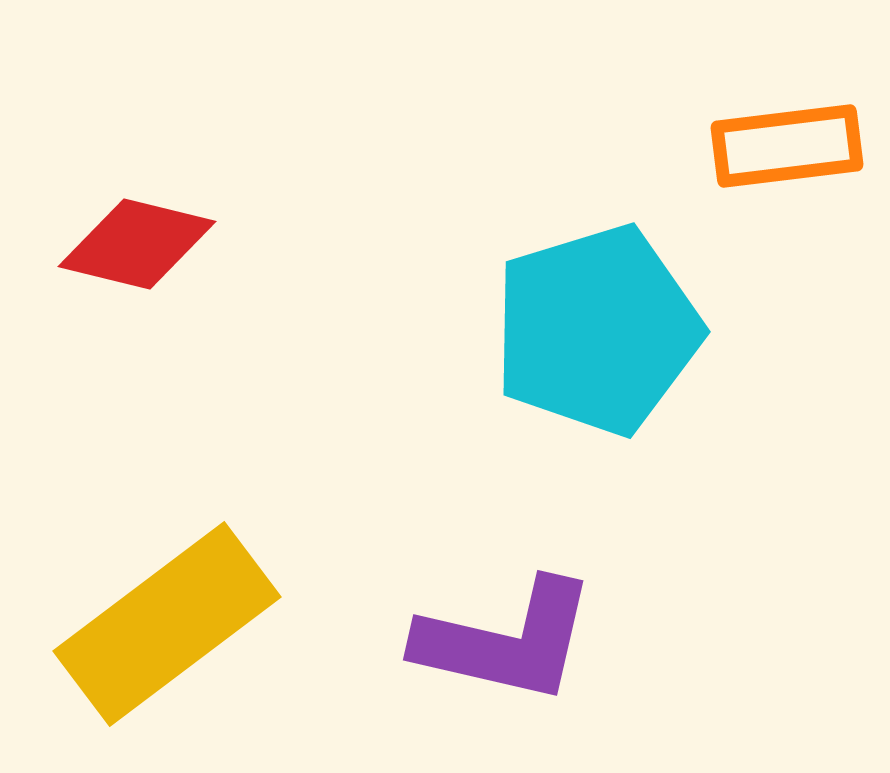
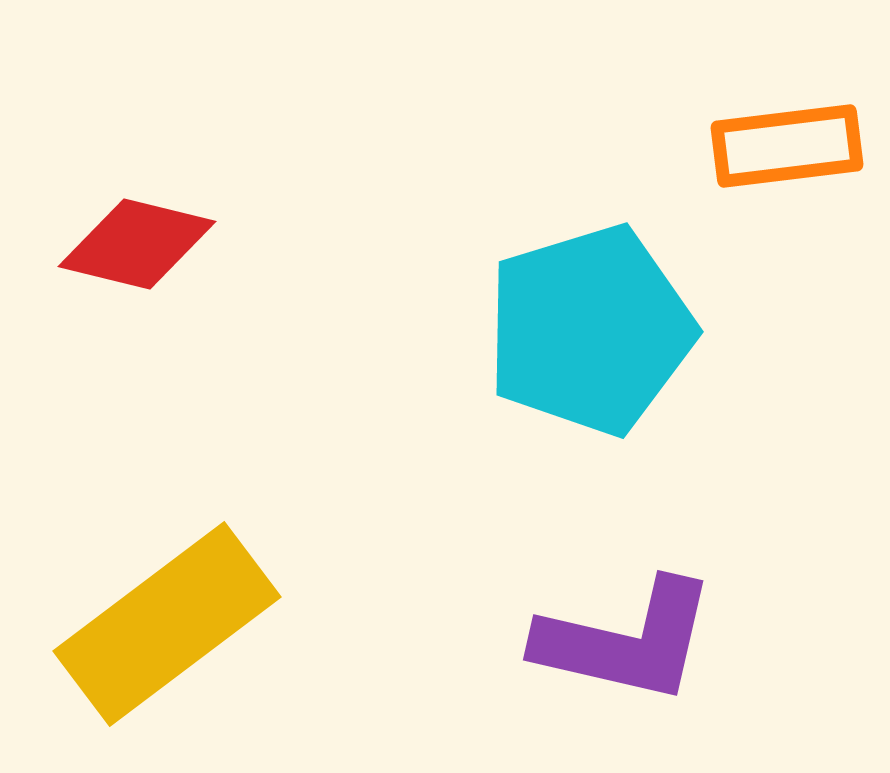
cyan pentagon: moved 7 px left
purple L-shape: moved 120 px right
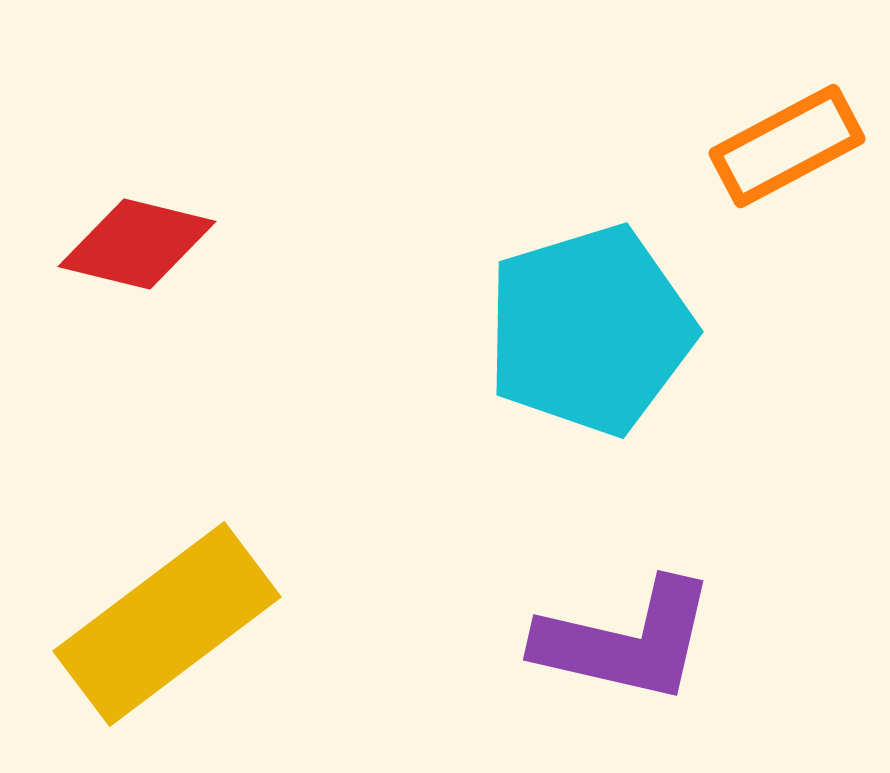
orange rectangle: rotated 21 degrees counterclockwise
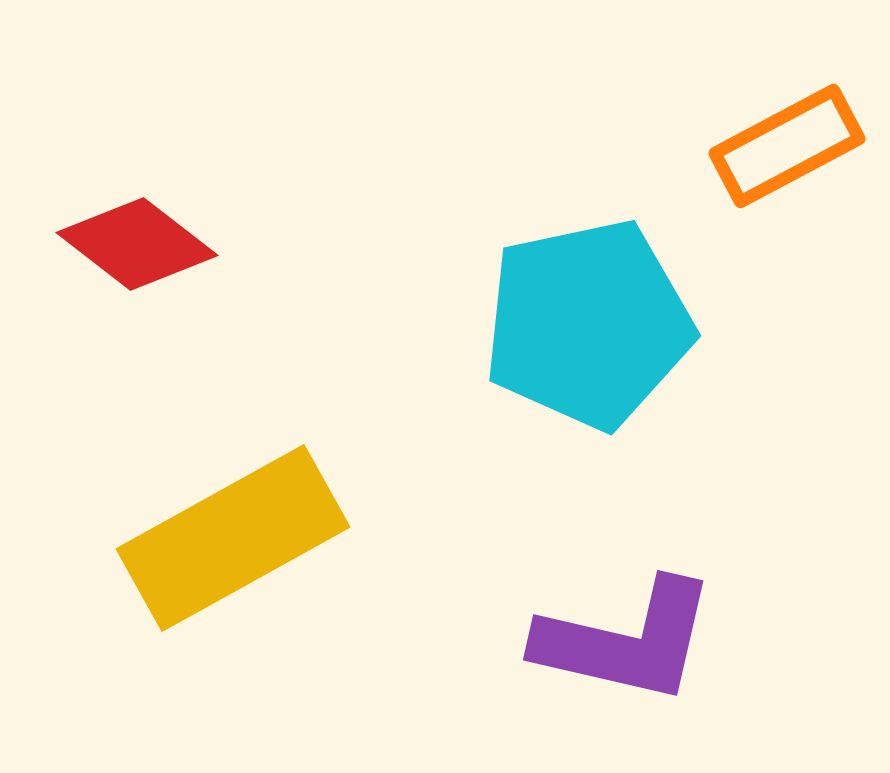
red diamond: rotated 24 degrees clockwise
cyan pentagon: moved 2 px left, 6 px up; rotated 5 degrees clockwise
yellow rectangle: moved 66 px right, 86 px up; rotated 8 degrees clockwise
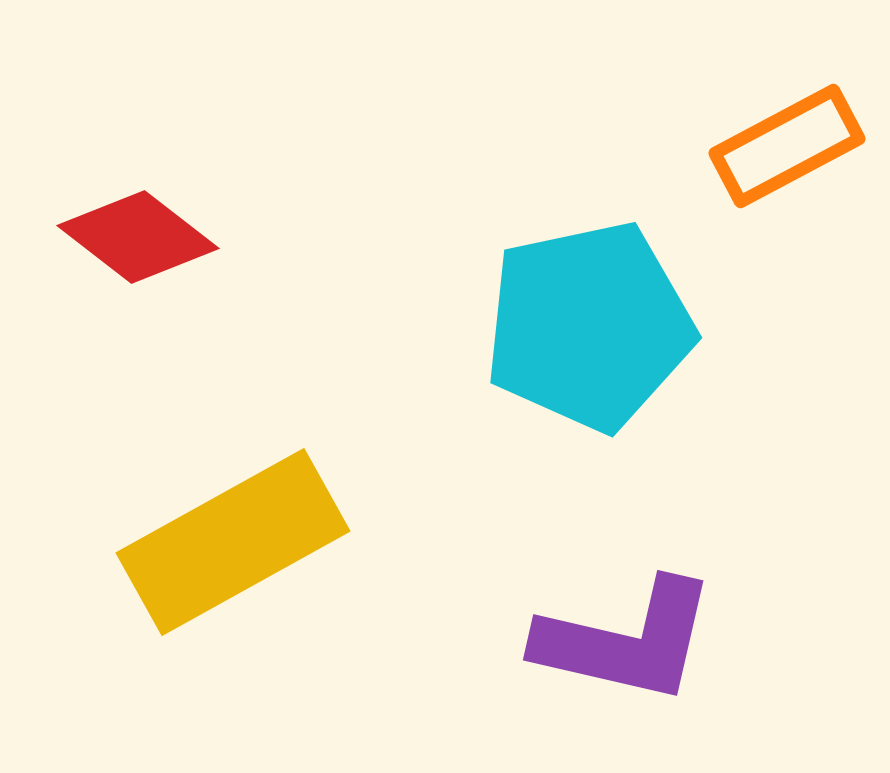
red diamond: moved 1 px right, 7 px up
cyan pentagon: moved 1 px right, 2 px down
yellow rectangle: moved 4 px down
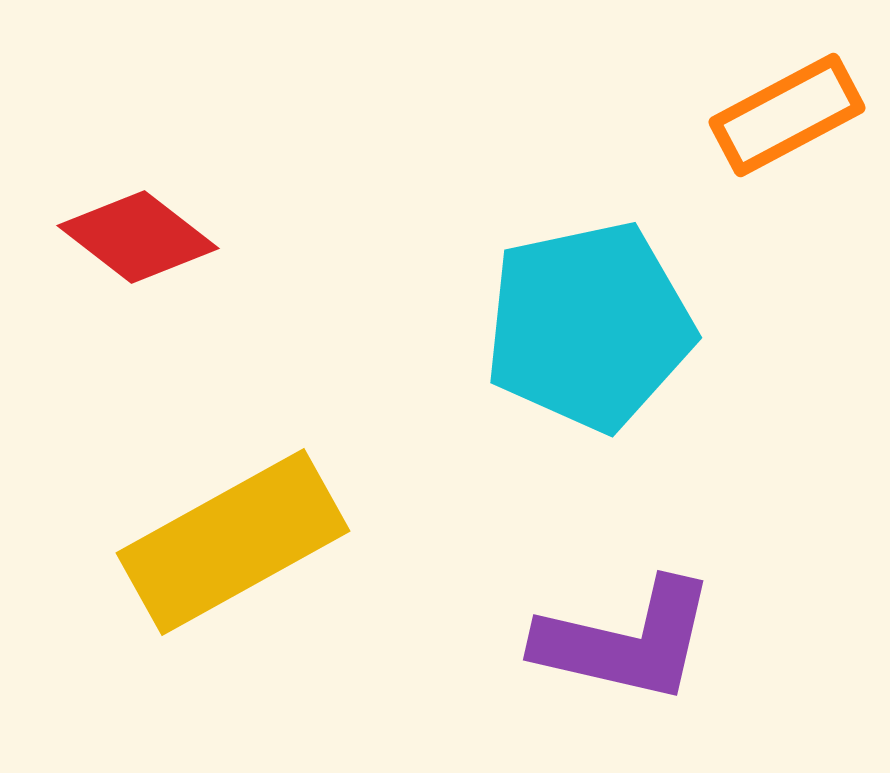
orange rectangle: moved 31 px up
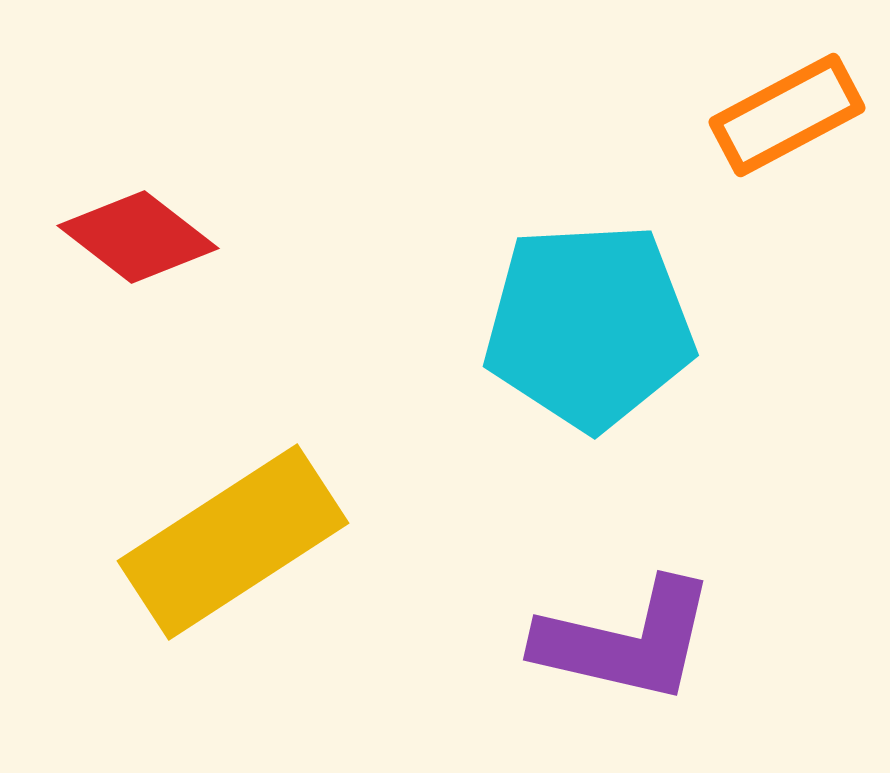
cyan pentagon: rotated 9 degrees clockwise
yellow rectangle: rotated 4 degrees counterclockwise
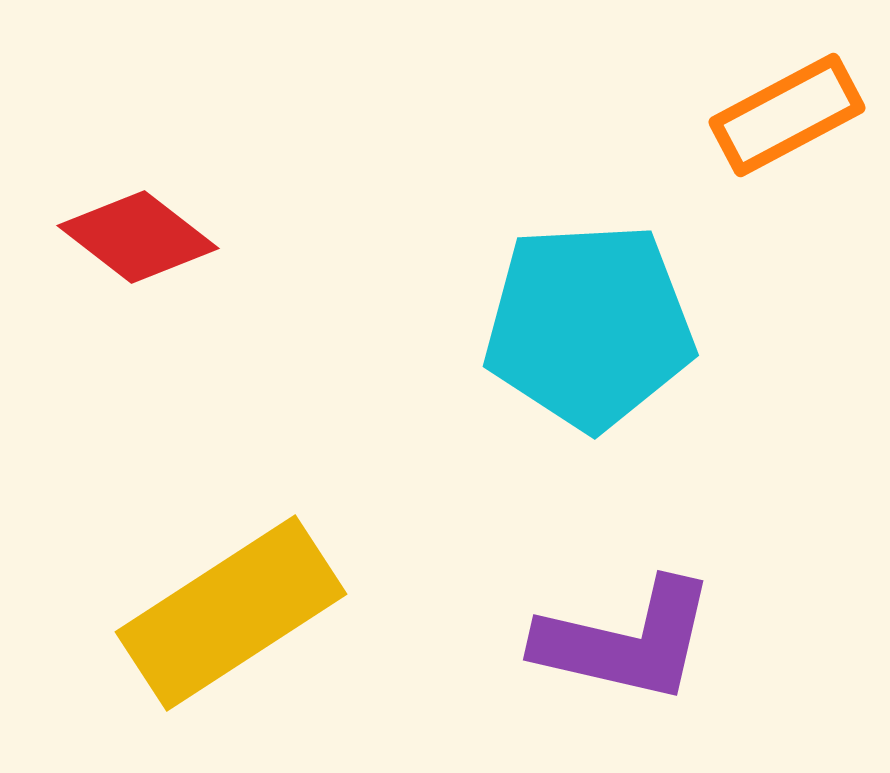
yellow rectangle: moved 2 px left, 71 px down
